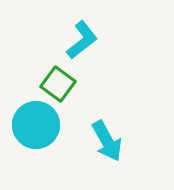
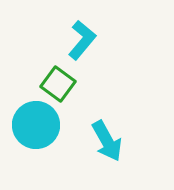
cyan L-shape: rotated 12 degrees counterclockwise
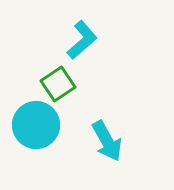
cyan L-shape: rotated 9 degrees clockwise
green square: rotated 20 degrees clockwise
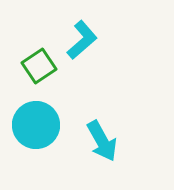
green square: moved 19 px left, 18 px up
cyan arrow: moved 5 px left
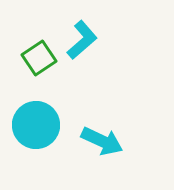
green square: moved 8 px up
cyan arrow: rotated 36 degrees counterclockwise
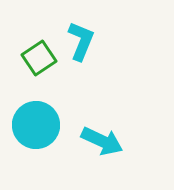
cyan L-shape: moved 1 px left, 1 px down; rotated 27 degrees counterclockwise
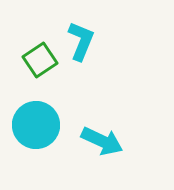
green square: moved 1 px right, 2 px down
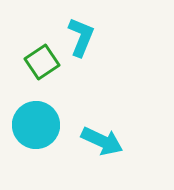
cyan L-shape: moved 4 px up
green square: moved 2 px right, 2 px down
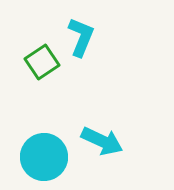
cyan circle: moved 8 px right, 32 px down
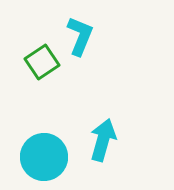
cyan L-shape: moved 1 px left, 1 px up
cyan arrow: moved 1 px right, 1 px up; rotated 99 degrees counterclockwise
